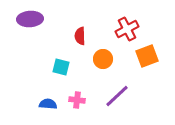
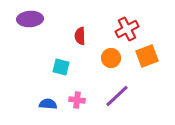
orange circle: moved 8 px right, 1 px up
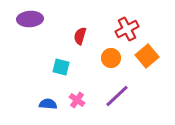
red semicircle: rotated 18 degrees clockwise
orange square: rotated 20 degrees counterclockwise
pink cross: rotated 28 degrees clockwise
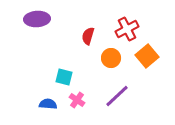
purple ellipse: moved 7 px right
red semicircle: moved 8 px right
cyan square: moved 3 px right, 10 px down
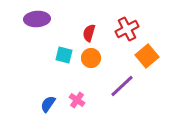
red semicircle: moved 1 px right, 3 px up
orange circle: moved 20 px left
cyan square: moved 22 px up
purple line: moved 5 px right, 10 px up
blue semicircle: rotated 60 degrees counterclockwise
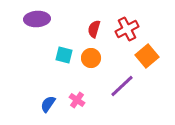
red semicircle: moved 5 px right, 4 px up
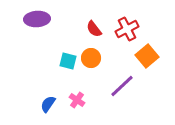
red semicircle: rotated 54 degrees counterclockwise
cyan square: moved 4 px right, 6 px down
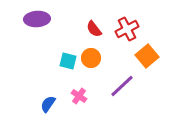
pink cross: moved 2 px right, 4 px up
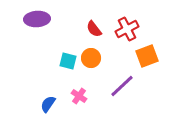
orange square: rotated 20 degrees clockwise
